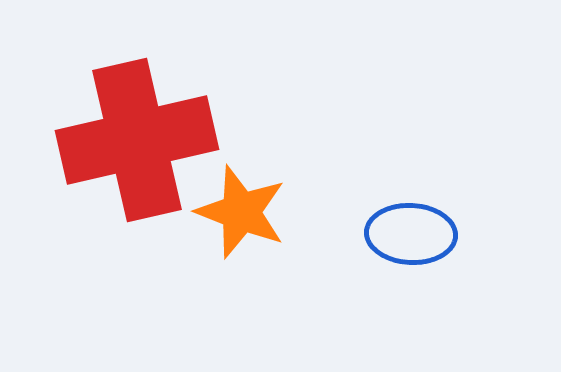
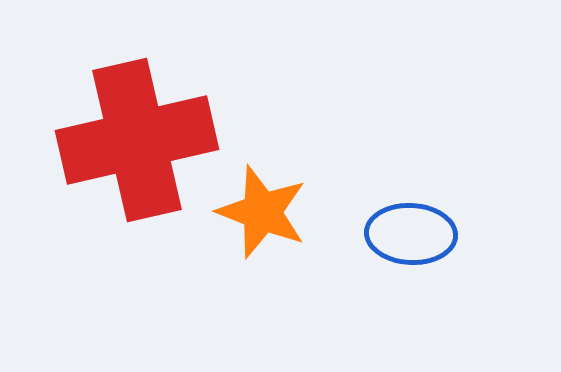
orange star: moved 21 px right
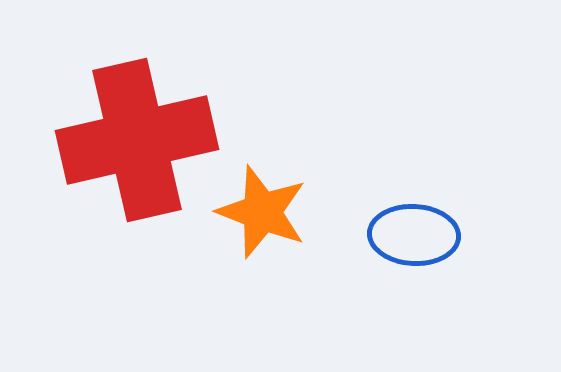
blue ellipse: moved 3 px right, 1 px down
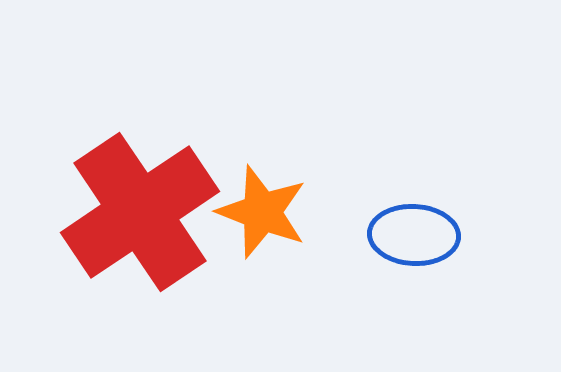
red cross: moved 3 px right, 72 px down; rotated 21 degrees counterclockwise
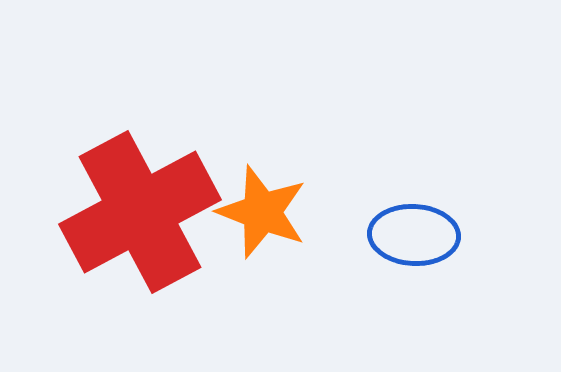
red cross: rotated 6 degrees clockwise
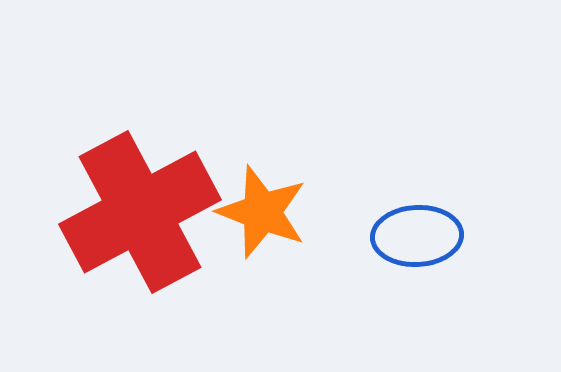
blue ellipse: moved 3 px right, 1 px down; rotated 6 degrees counterclockwise
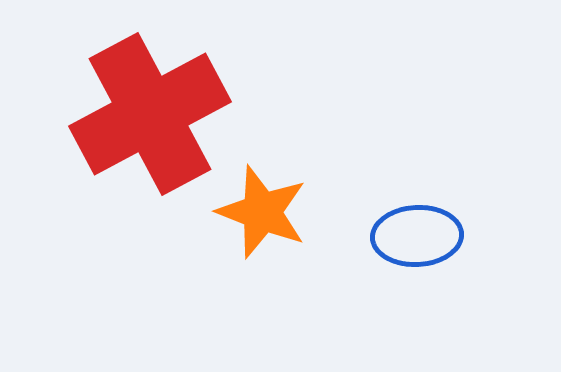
red cross: moved 10 px right, 98 px up
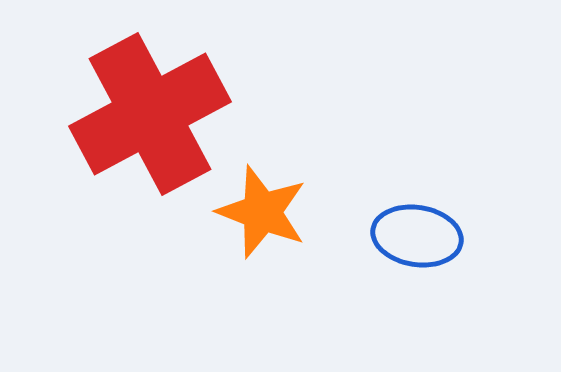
blue ellipse: rotated 12 degrees clockwise
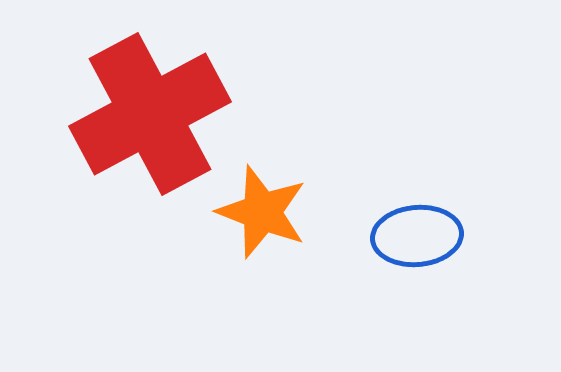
blue ellipse: rotated 14 degrees counterclockwise
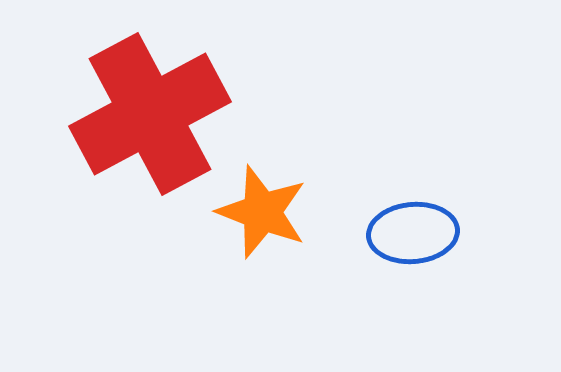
blue ellipse: moved 4 px left, 3 px up
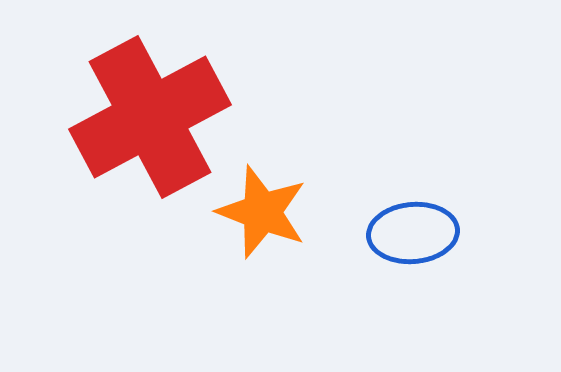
red cross: moved 3 px down
